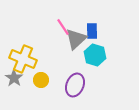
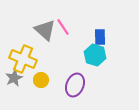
blue rectangle: moved 8 px right, 6 px down
gray triangle: moved 31 px left, 9 px up; rotated 35 degrees counterclockwise
gray star: rotated 12 degrees clockwise
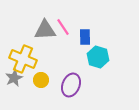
gray triangle: rotated 45 degrees counterclockwise
blue rectangle: moved 15 px left
cyan hexagon: moved 3 px right, 2 px down
purple ellipse: moved 4 px left
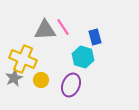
blue rectangle: moved 10 px right; rotated 14 degrees counterclockwise
cyan hexagon: moved 15 px left
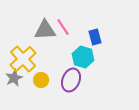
yellow cross: rotated 24 degrees clockwise
purple ellipse: moved 5 px up
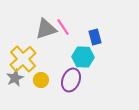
gray triangle: moved 1 px right, 1 px up; rotated 15 degrees counterclockwise
cyan hexagon: rotated 15 degrees counterclockwise
gray star: moved 1 px right
